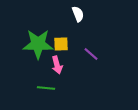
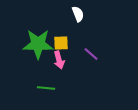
yellow square: moved 1 px up
pink arrow: moved 2 px right, 5 px up
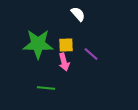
white semicircle: rotated 21 degrees counterclockwise
yellow square: moved 5 px right, 2 px down
pink arrow: moved 5 px right, 2 px down
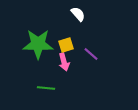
yellow square: rotated 14 degrees counterclockwise
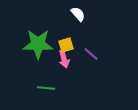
pink arrow: moved 3 px up
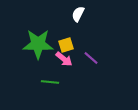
white semicircle: rotated 112 degrees counterclockwise
purple line: moved 4 px down
pink arrow: rotated 36 degrees counterclockwise
green line: moved 4 px right, 6 px up
